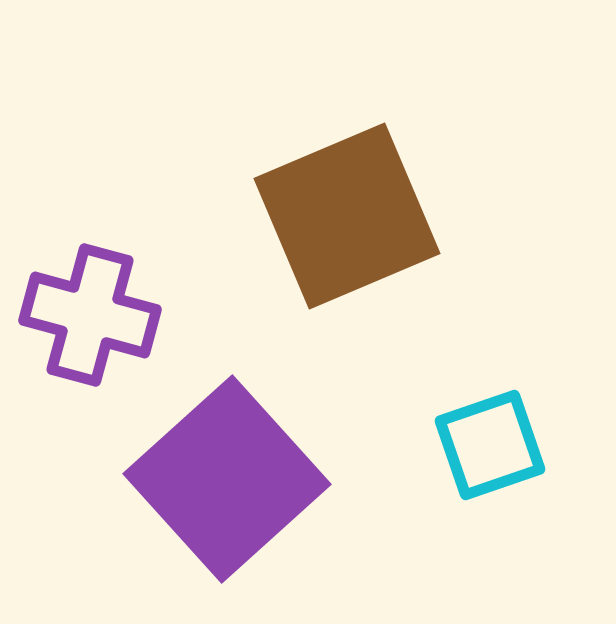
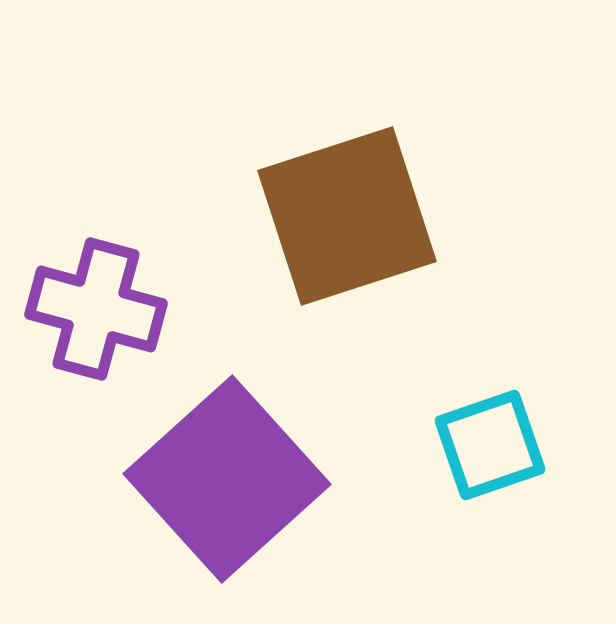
brown square: rotated 5 degrees clockwise
purple cross: moved 6 px right, 6 px up
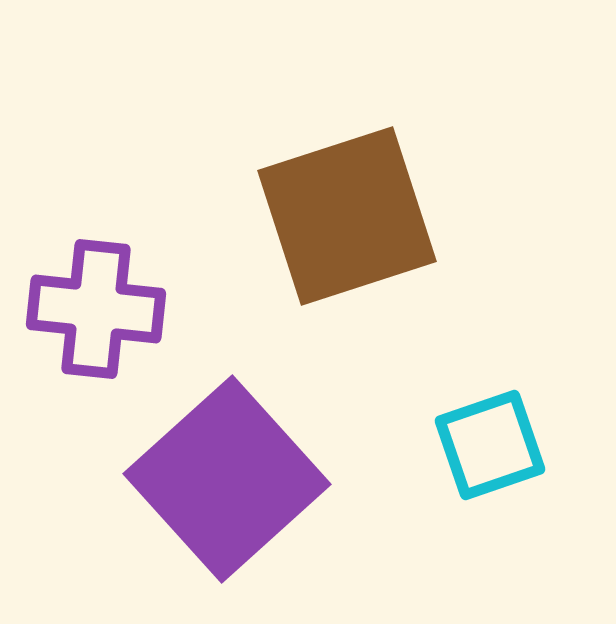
purple cross: rotated 9 degrees counterclockwise
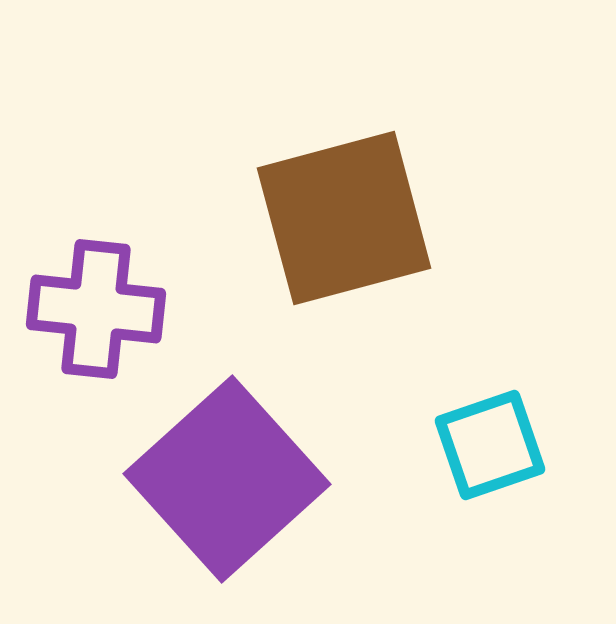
brown square: moved 3 px left, 2 px down; rotated 3 degrees clockwise
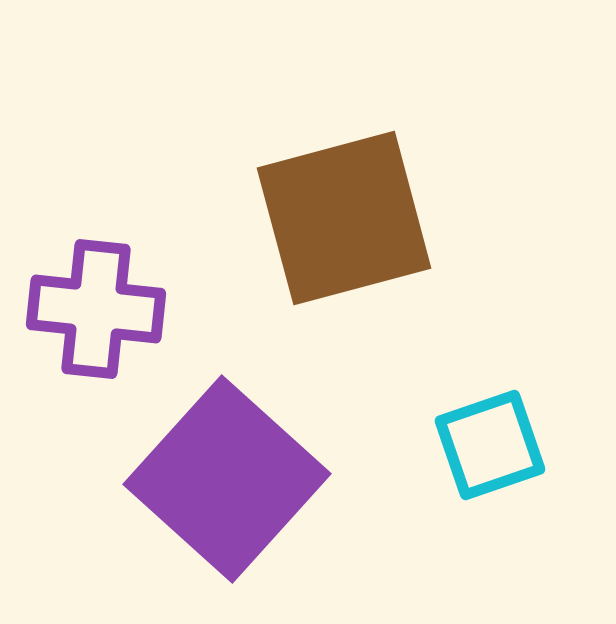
purple square: rotated 6 degrees counterclockwise
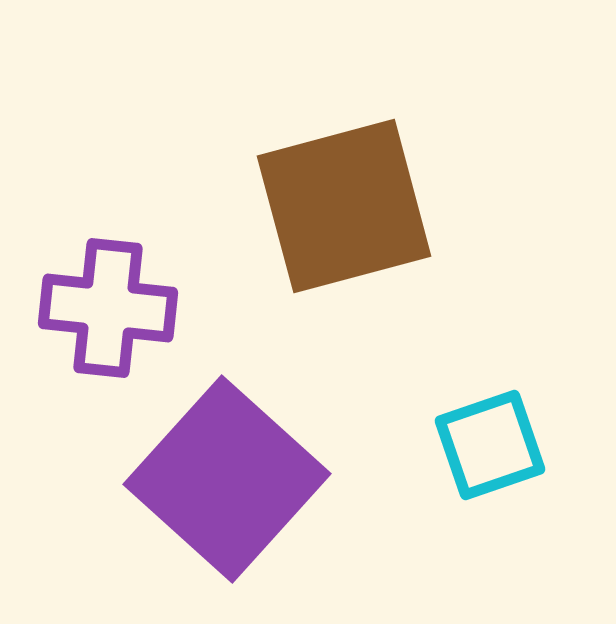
brown square: moved 12 px up
purple cross: moved 12 px right, 1 px up
